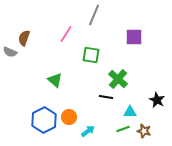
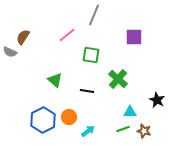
pink line: moved 1 px right, 1 px down; rotated 18 degrees clockwise
brown semicircle: moved 1 px left, 1 px up; rotated 14 degrees clockwise
black line: moved 19 px left, 6 px up
blue hexagon: moved 1 px left
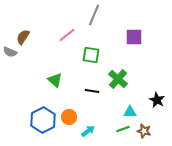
black line: moved 5 px right
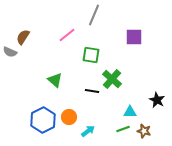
green cross: moved 6 px left
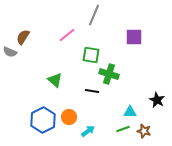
green cross: moved 3 px left, 5 px up; rotated 24 degrees counterclockwise
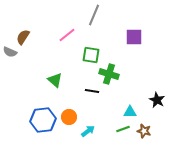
blue hexagon: rotated 20 degrees clockwise
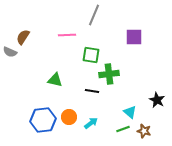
pink line: rotated 36 degrees clockwise
green cross: rotated 24 degrees counterclockwise
green triangle: rotated 28 degrees counterclockwise
cyan triangle: rotated 40 degrees clockwise
cyan arrow: moved 3 px right, 8 px up
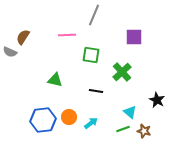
green cross: moved 13 px right, 2 px up; rotated 36 degrees counterclockwise
black line: moved 4 px right
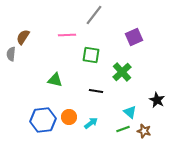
gray line: rotated 15 degrees clockwise
purple square: rotated 24 degrees counterclockwise
gray semicircle: moved 1 px right, 2 px down; rotated 72 degrees clockwise
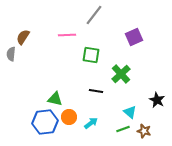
green cross: moved 1 px left, 2 px down
green triangle: moved 19 px down
blue hexagon: moved 2 px right, 2 px down
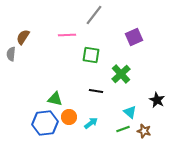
blue hexagon: moved 1 px down
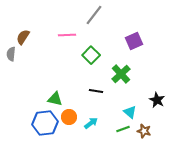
purple square: moved 4 px down
green square: rotated 36 degrees clockwise
